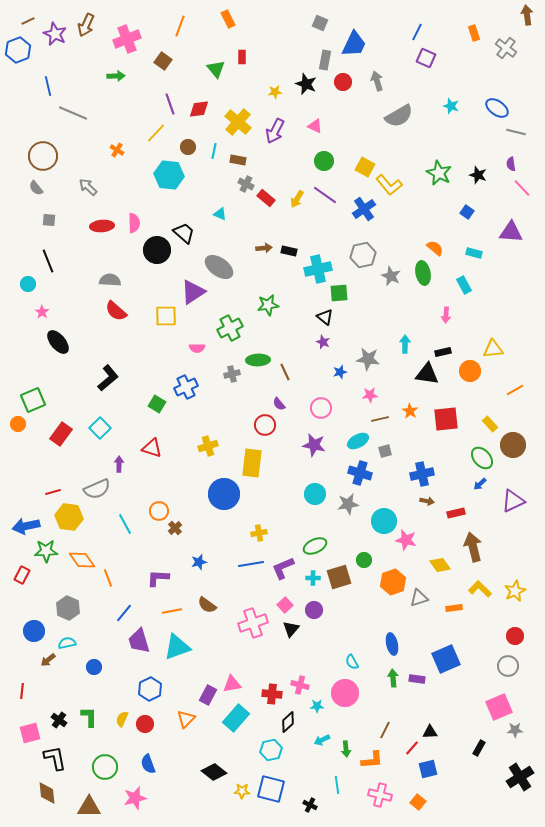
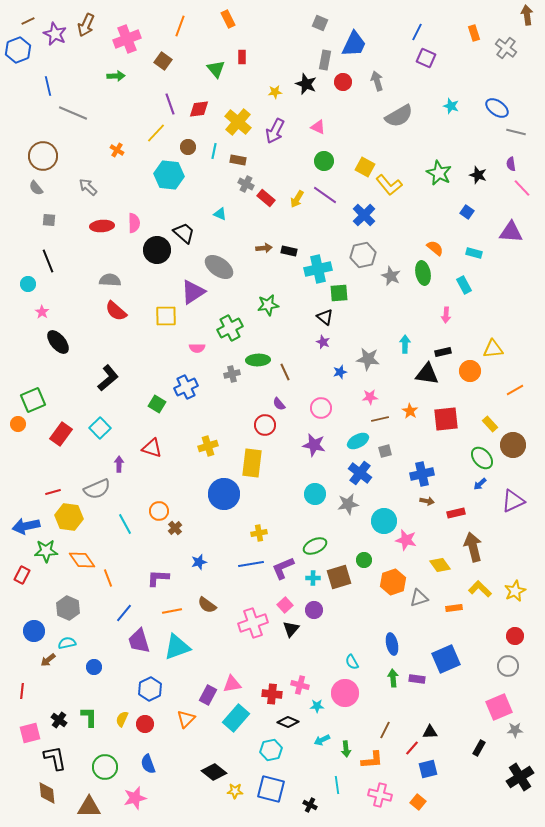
pink triangle at (315, 126): moved 3 px right, 1 px down
blue cross at (364, 209): moved 6 px down; rotated 10 degrees counterclockwise
pink star at (370, 395): moved 2 px down
blue cross at (360, 473): rotated 20 degrees clockwise
black diamond at (288, 722): rotated 65 degrees clockwise
yellow star at (242, 791): moved 7 px left
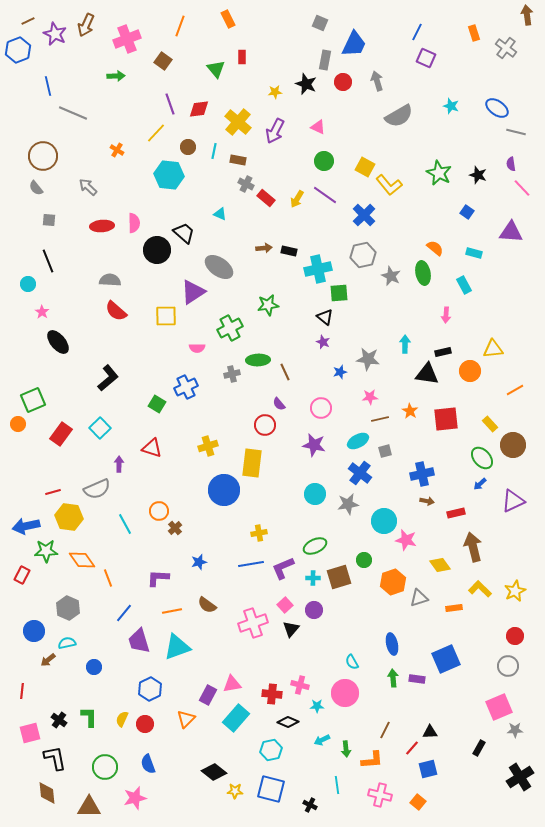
blue circle at (224, 494): moved 4 px up
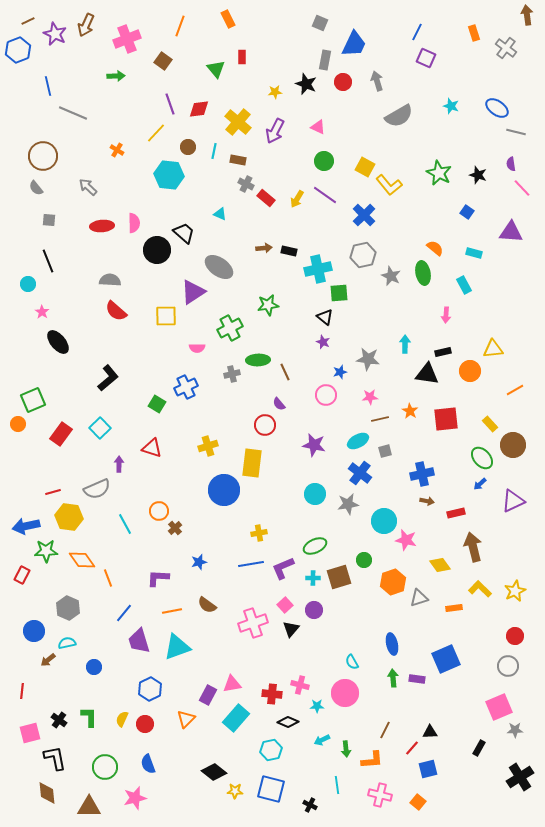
pink circle at (321, 408): moved 5 px right, 13 px up
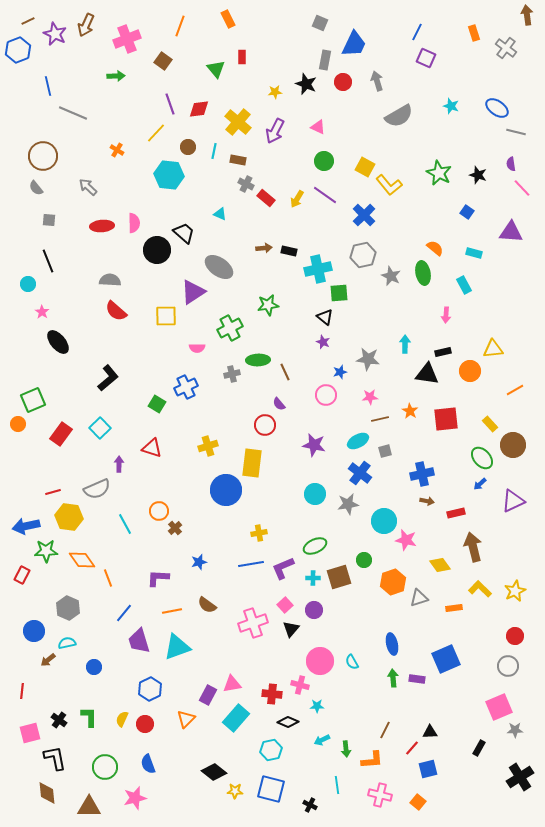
blue circle at (224, 490): moved 2 px right
pink circle at (345, 693): moved 25 px left, 32 px up
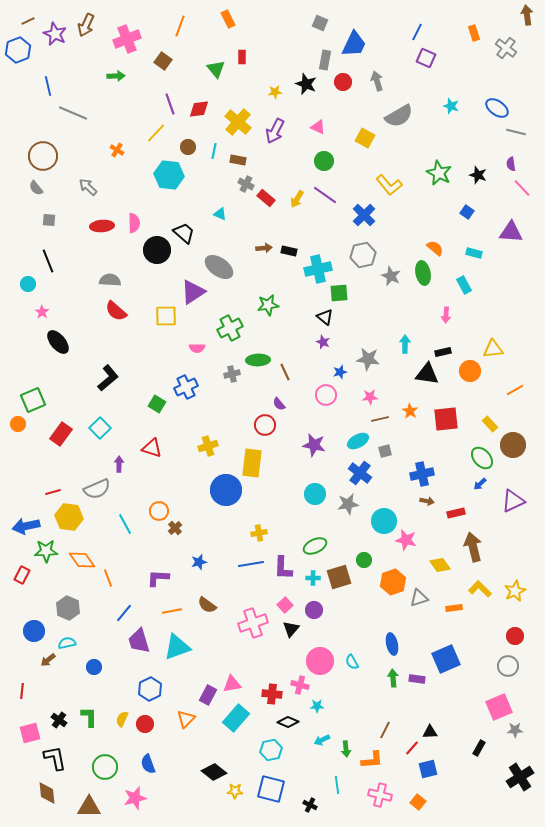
yellow square at (365, 167): moved 29 px up
purple L-shape at (283, 568): rotated 65 degrees counterclockwise
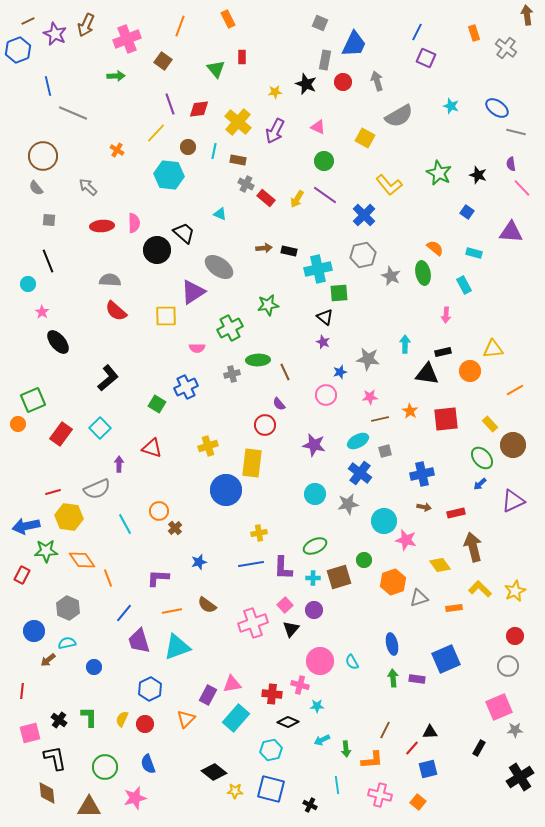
brown arrow at (427, 501): moved 3 px left, 6 px down
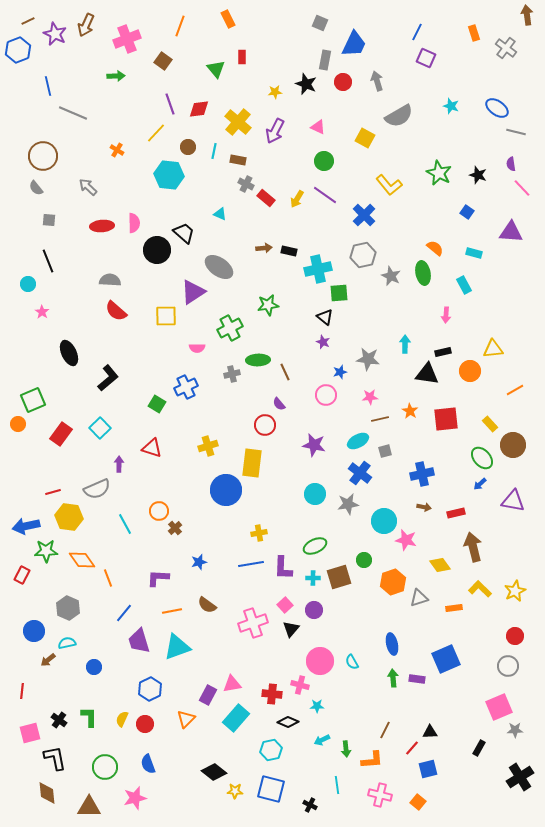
black ellipse at (58, 342): moved 11 px right, 11 px down; rotated 15 degrees clockwise
purple triangle at (513, 501): rotated 35 degrees clockwise
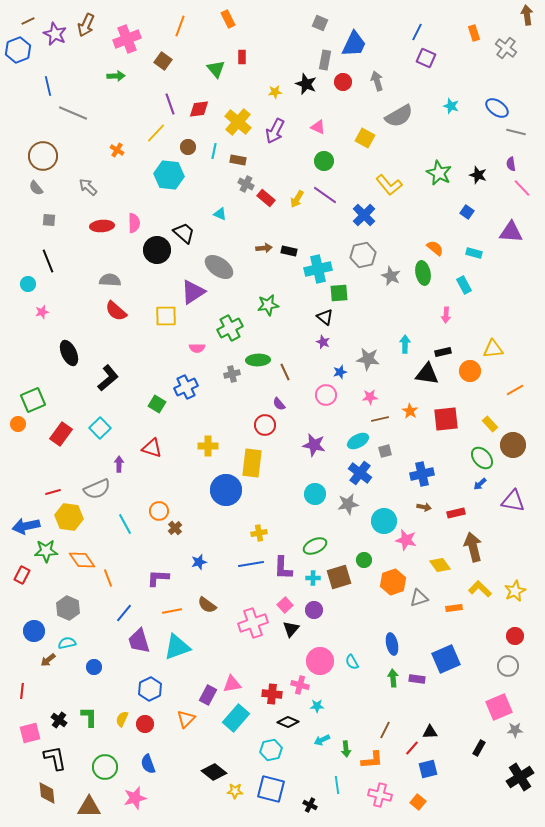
pink star at (42, 312): rotated 24 degrees clockwise
yellow cross at (208, 446): rotated 18 degrees clockwise
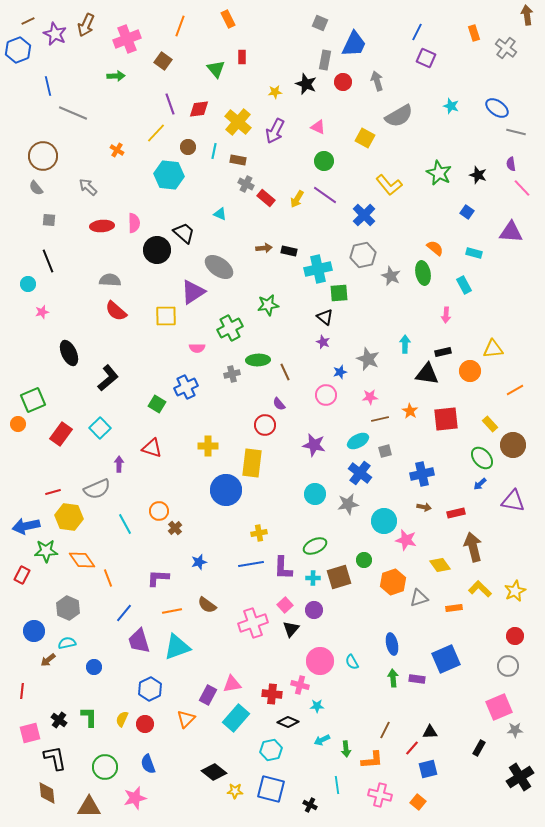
gray star at (368, 359): rotated 15 degrees clockwise
